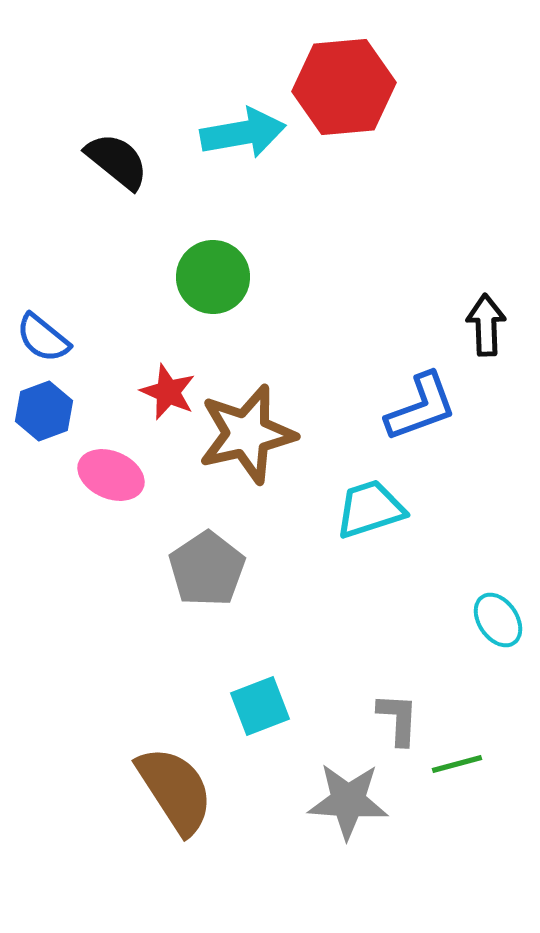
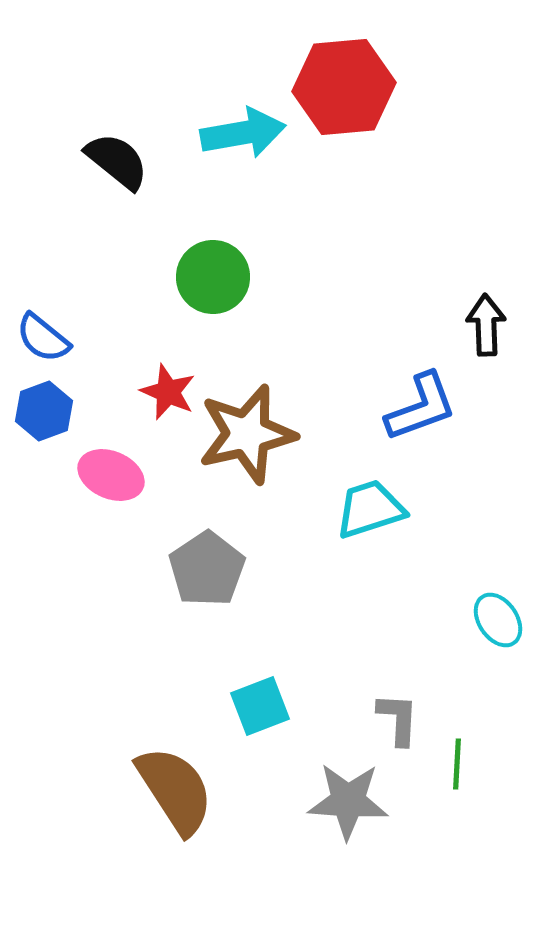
green line: rotated 72 degrees counterclockwise
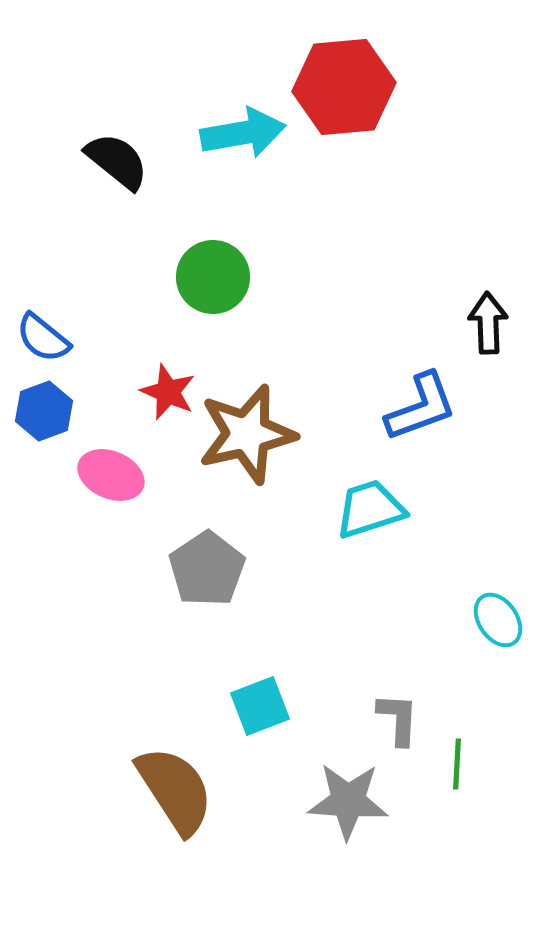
black arrow: moved 2 px right, 2 px up
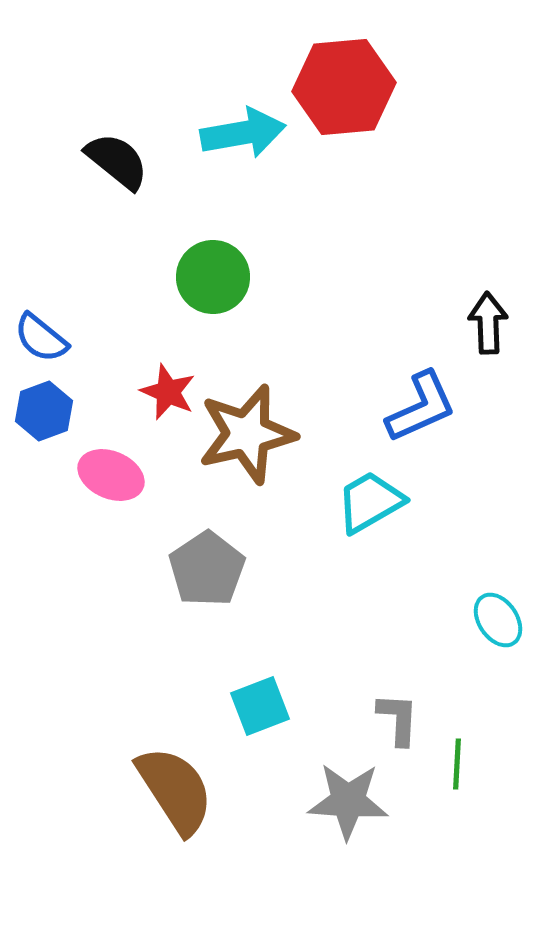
blue semicircle: moved 2 px left
blue L-shape: rotated 4 degrees counterclockwise
cyan trapezoid: moved 7 px up; rotated 12 degrees counterclockwise
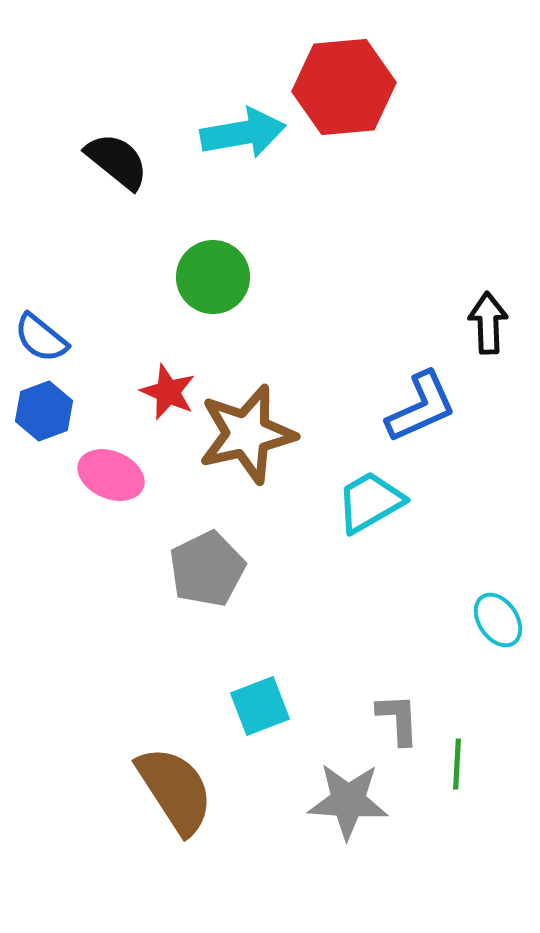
gray pentagon: rotated 8 degrees clockwise
gray L-shape: rotated 6 degrees counterclockwise
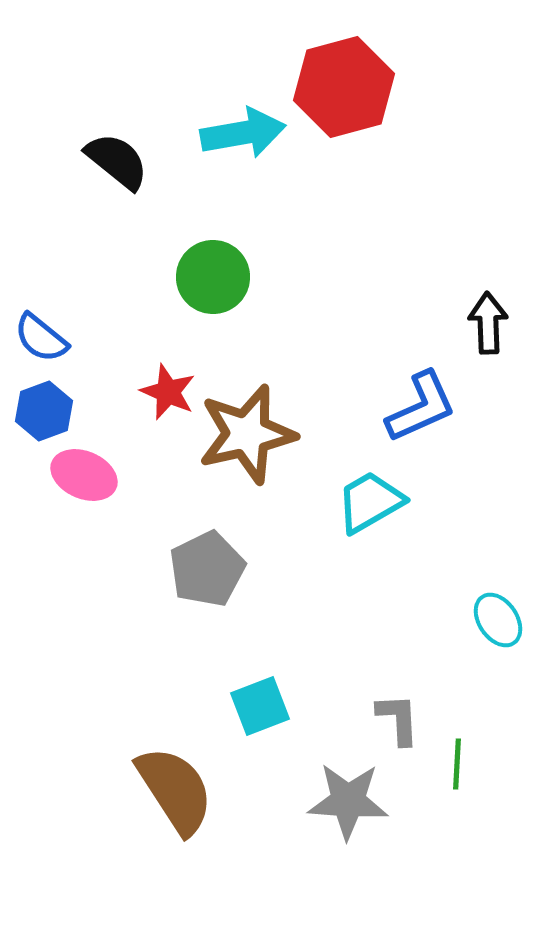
red hexagon: rotated 10 degrees counterclockwise
pink ellipse: moved 27 px left
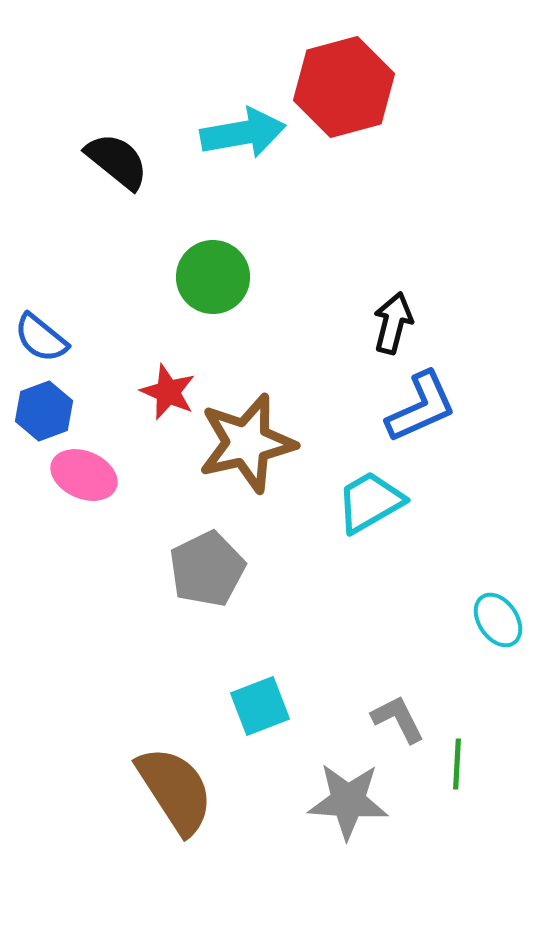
black arrow: moved 95 px left; rotated 16 degrees clockwise
brown star: moved 9 px down
gray L-shape: rotated 24 degrees counterclockwise
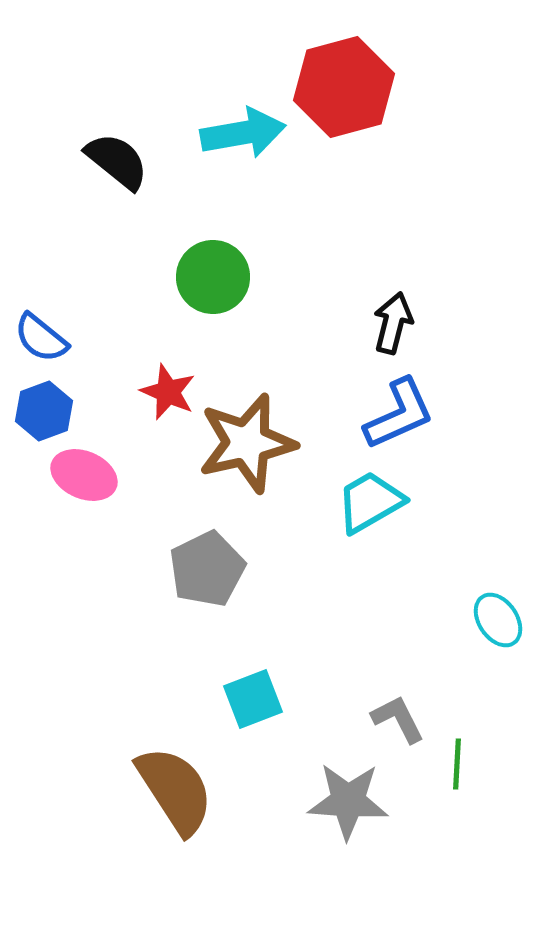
blue L-shape: moved 22 px left, 7 px down
cyan square: moved 7 px left, 7 px up
